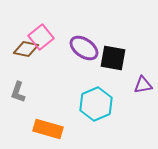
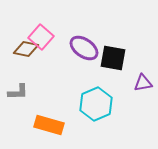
pink square: rotated 10 degrees counterclockwise
purple triangle: moved 2 px up
gray L-shape: rotated 110 degrees counterclockwise
orange rectangle: moved 1 px right, 4 px up
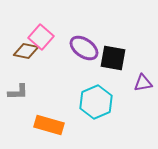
brown diamond: moved 2 px down
cyan hexagon: moved 2 px up
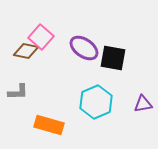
purple triangle: moved 21 px down
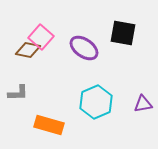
brown diamond: moved 2 px right, 1 px up
black square: moved 10 px right, 25 px up
gray L-shape: moved 1 px down
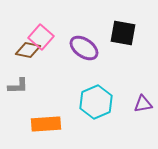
gray L-shape: moved 7 px up
orange rectangle: moved 3 px left, 1 px up; rotated 20 degrees counterclockwise
